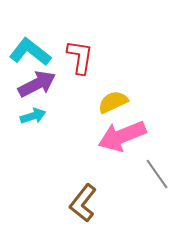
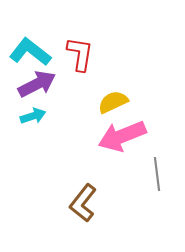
red L-shape: moved 3 px up
gray line: rotated 28 degrees clockwise
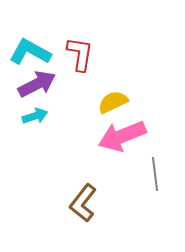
cyan L-shape: rotated 9 degrees counterclockwise
cyan arrow: moved 2 px right
gray line: moved 2 px left
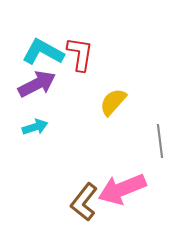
cyan L-shape: moved 13 px right
yellow semicircle: rotated 24 degrees counterclockwise
cyan arrow: moved 11 px down
pink arrow: moved 53 px down
gray line: moved 5 px right, 33 px up
brown L-shape: moved 1 px right, 1 px up
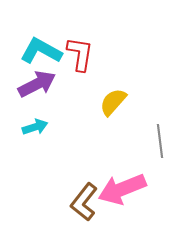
cyan L-shape: moved 2 px left, 1 px up
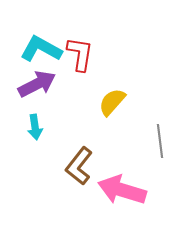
cyan L-shape: moved 2 px up
yellow semicircle: moved 1 px left
cyan arrow: rotated 100 degrees clockwise
pink arrow: moved 1 px down; rotated 39 degrees clockwise
brown L-shape: moved 5 px left, 36 px up
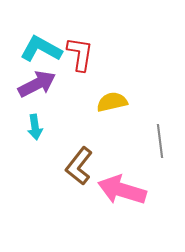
yellow semicircle: rotated 36 degrees clockwise
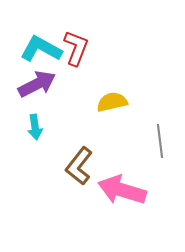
red L-shape: moved 4 px left, 6 px up; rotated 12 degrees clockwise
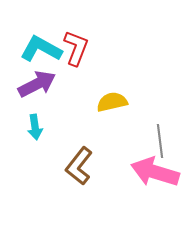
pink arrow: moved 33 px right, 18 px up
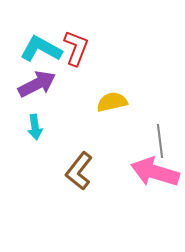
brown L-shape: moved 5 px down
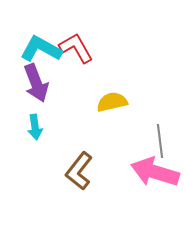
red L-shape: rotated 51 degrees counterclockwise
purple arrow: moved 1 px left, 1 px up; rotated 96 degrees clockwise
